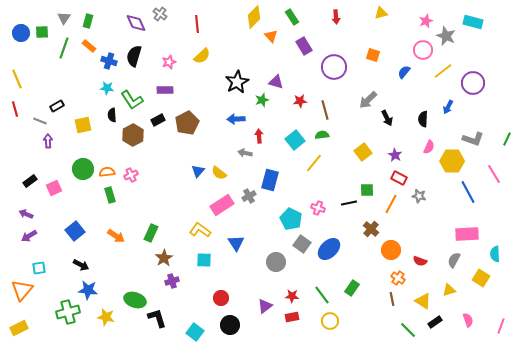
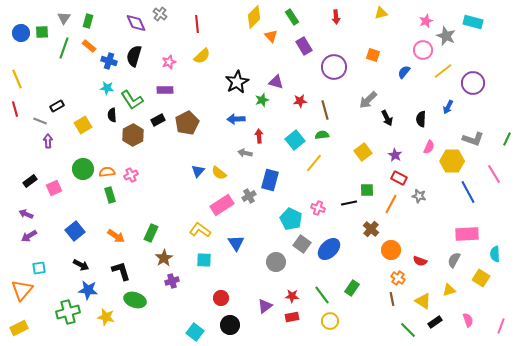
black semicircle at (423, 119): moved 2 px left
yellow square at (83, 125): rotated 18 degrees counterclockwise
black L-shape at (157, 318): moved 36 px left, 47 px up
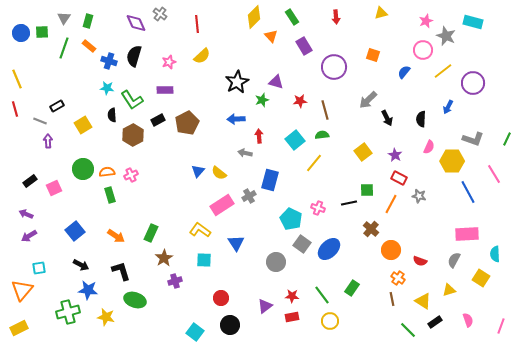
purple cross at (172, 281): moved 3 px right
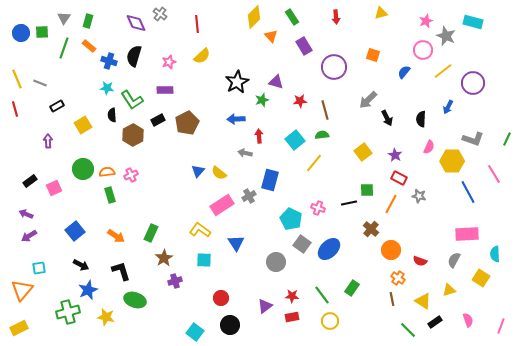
gray line at (40, 121): moved 38 px up
blue star at (88, 290): rotated 30 degrees counterclockwise
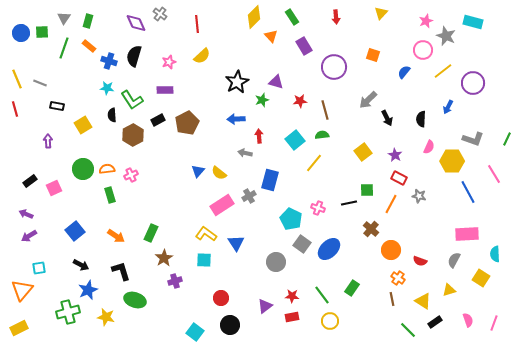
yellow triangle at (381, 13): rotated 32 degrees counterclockwise
black rectangle at (57, 106): rotated 40 degrees clockwise
orange semicircle at (107, 172): moved 3 px up
yellow L-shape at (200, 230): moved 6 px right, 4 px down
pink line at (501, 326): moved 7 px left, 3 px up
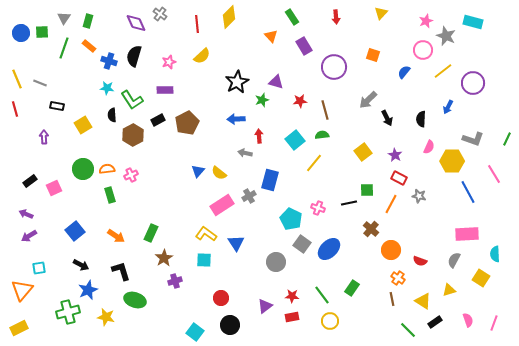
yellow diamond at (254, 17): moved 25 px left
purple arrow at (48, 141): moved 4 px left, 4 px up
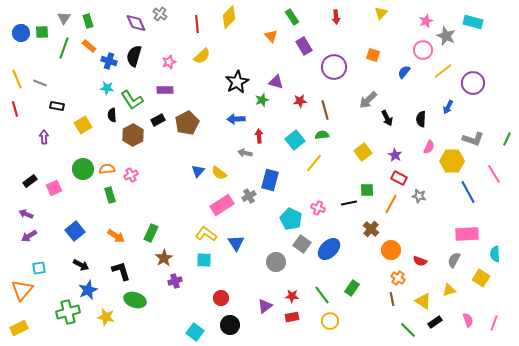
green rectangle at (88, 21): rotated 32 degrees counterclockwise
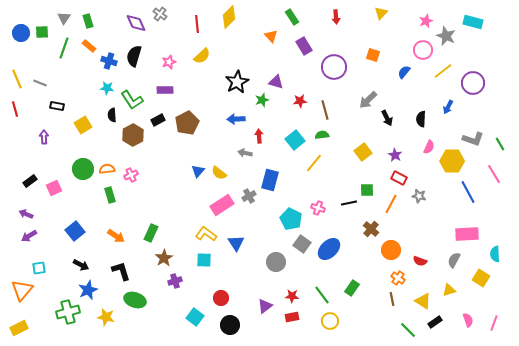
green line at (507, 139): moved 7 px left, 5 px down; rotated 56 degrees counterclockwise
cyan square at (195, 332): moved 15 px up
